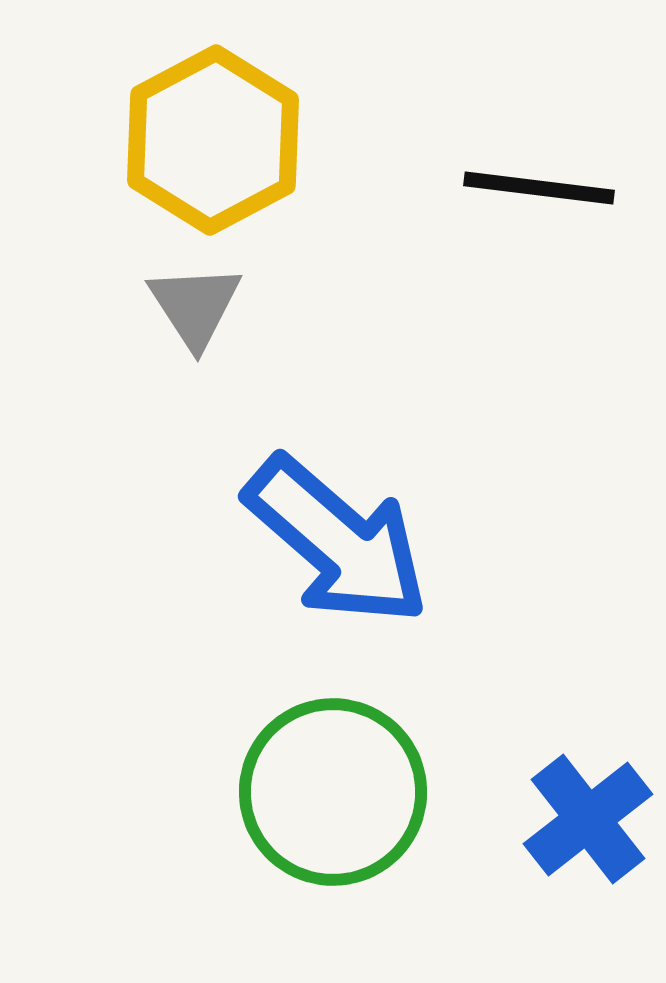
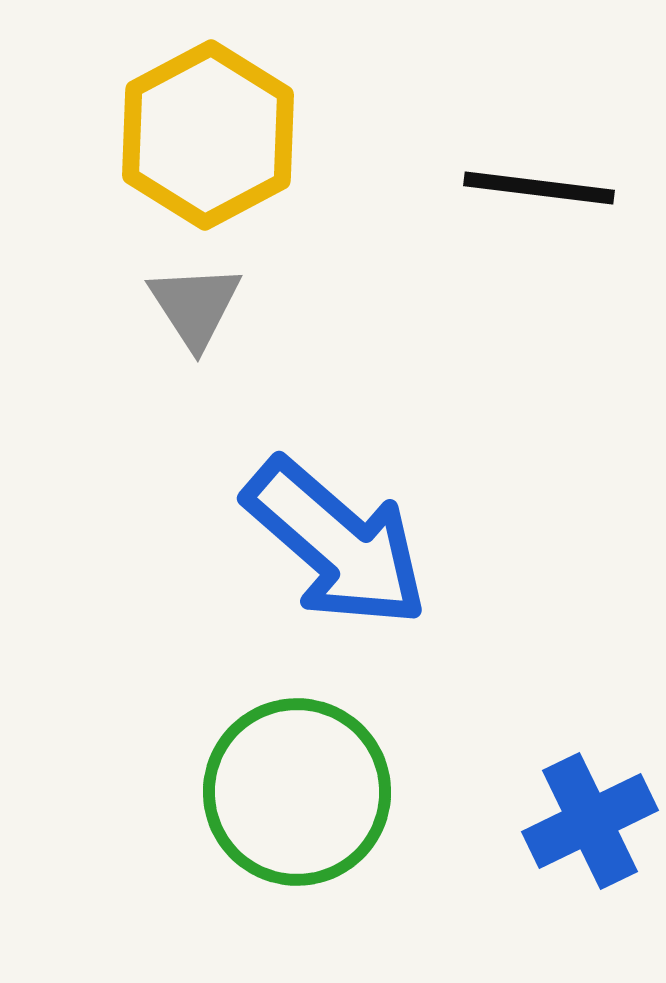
yellow hexagon: moved 5 px left, 5 px up
blue arrow: moved 1 px left, 2 px down
green circle: moved 36 px left
blue cross: moved 2 px right, 2 px down; rotated 12 degrees clockwise
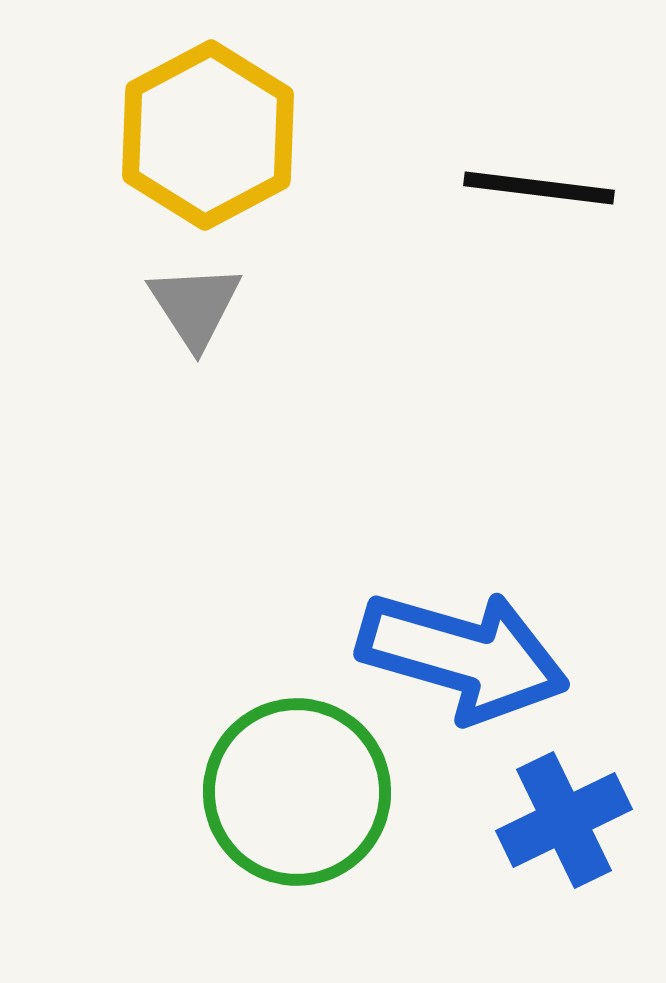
blue arrow: moved 127 px right, 113 px down; rotated 25 degrees counterclockwise
blue cross: moved 26 px left, 1 px up
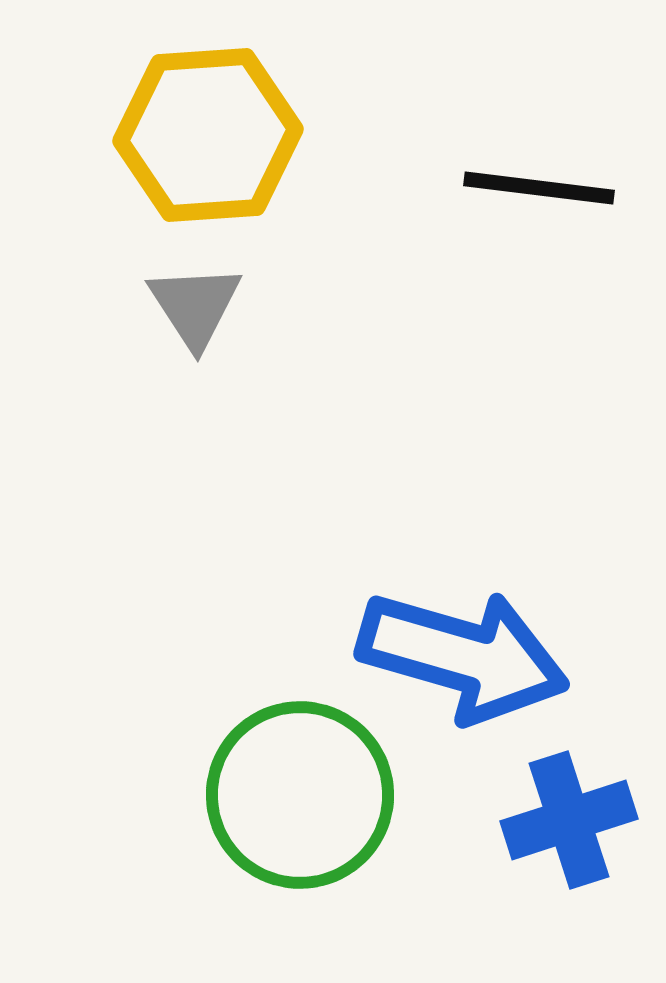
yellow hexagon: rotated 24 degrees clockwise
green circle: moved 3 px right, 3 px down
blue cross: moved 5 px right; rotated 8 degrees clockwise
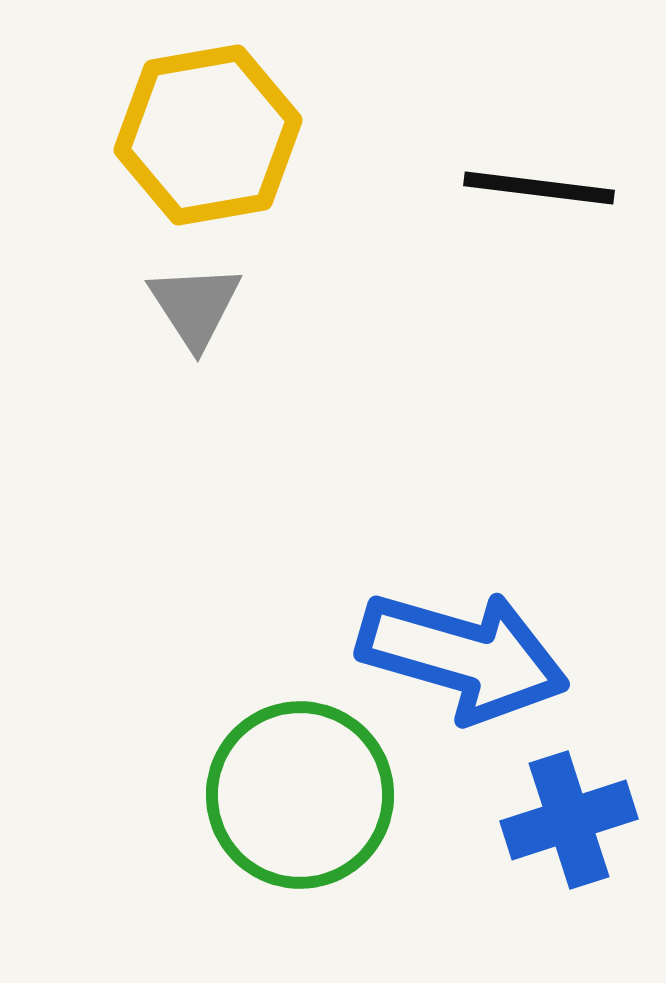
yellow hexagon: rotated 6 degrees counterclockwise
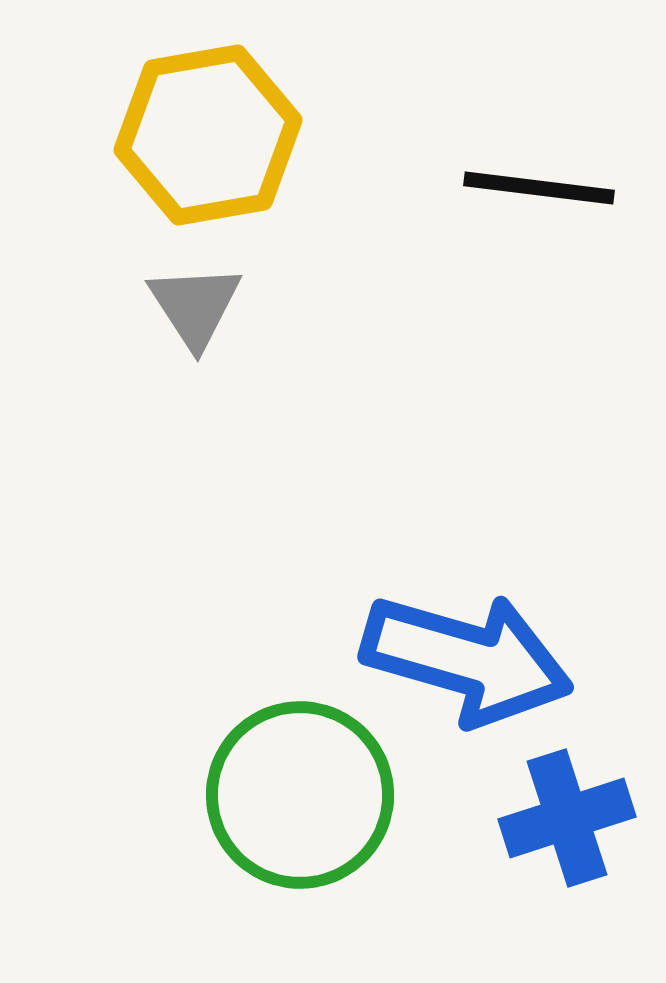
blue arrow: moved 4 px right, 3 px down
blue cross: moved 2 px left, 2 px up
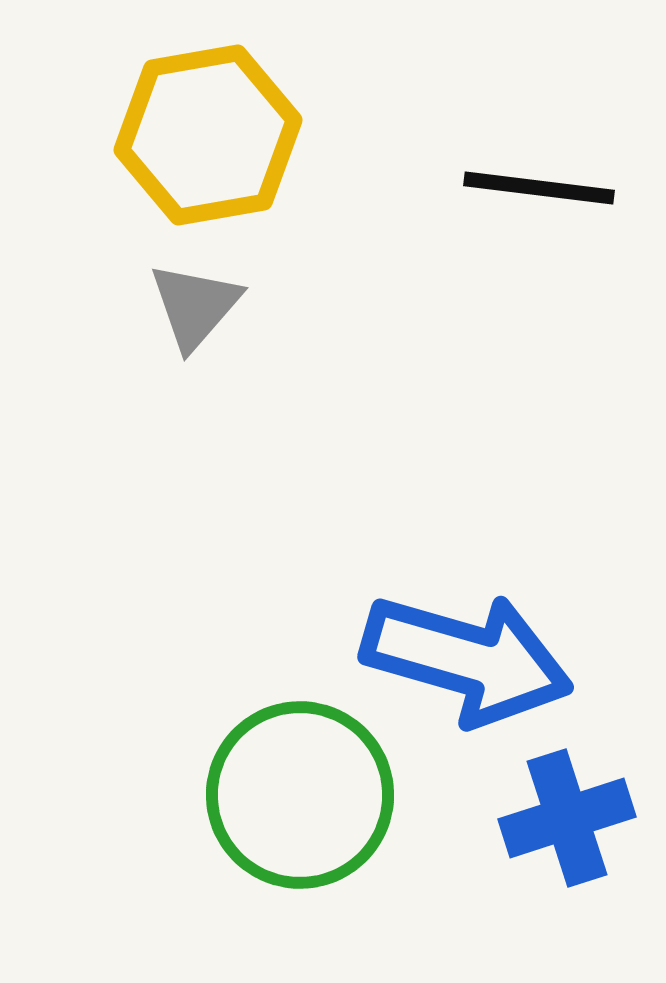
gray triangle: rotated 14 degrees clockwise
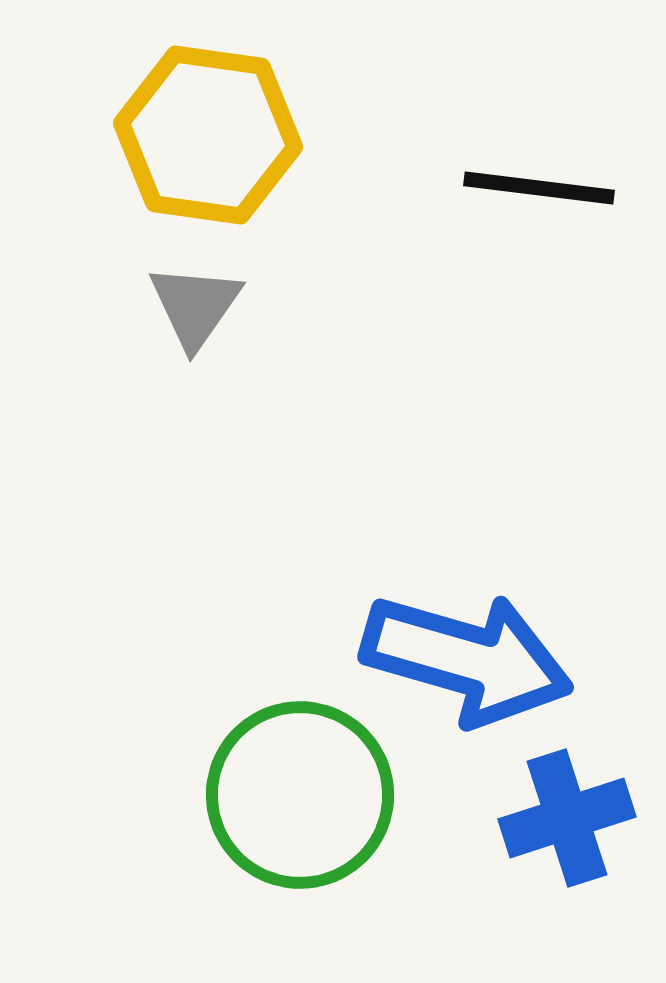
yellow hexagon: rotated 18 degrees clockwise
gray triangle: rotated 6 degrees counterclockwise
